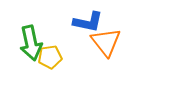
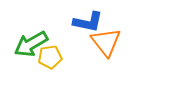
green arrow: moved 1 px down; rotated 72 degrees clockwise
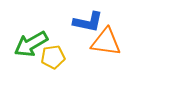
orange triangle: rotated 44 degrees counterclockwise
yellow pentagon: moved 3 px right
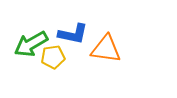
blue L-shape: moved 15 px left, 12 px down
orange triangle: moved 7 px down
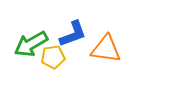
blue L-shape: rotated 32 degrees counterclockwise
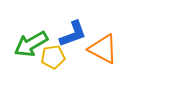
orange triangle: moved 3 px left; rotated 20 degrees clockwise
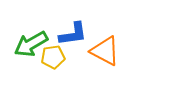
blue L-shape: rotated 12 degrees clockwise
orange triangle: moved 2 px right, 2 px down
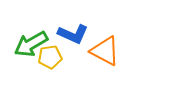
blue L-shape: rotated 32 degrees clockwise
yellow pentagon: moved 3 px left
